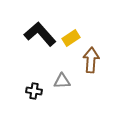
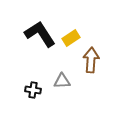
black L-shape: rotated 8 degrees clockwise
black cross: moved 1 px left, 1 px up
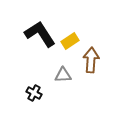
yellow rectangle: moved 1 px left, 3 px down
gray triangle: moved 1 px right, 6 px up
black cross: moved 1 px right, 3 px down; rotated 21 degrees clockwise
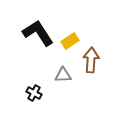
black L-shape: moved 2 px left, 1 px up
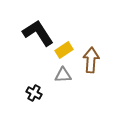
yellow rectangle: moved 6 px left, 9 px down
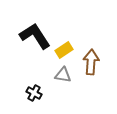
black L-shape: moved 3 px left, 3 px down
brown arrow: moved 2 px down
gray triangle: rotated 12 degrees clockwise
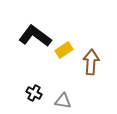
black L-shape: rotated 20 degrees counterclockwise
gray triangle: moved 26 px down
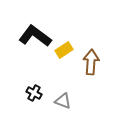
gray triangle: rotated 12 degrees clockwise
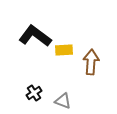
yellow rectangle: rotated 30 degrees clockwise
black cross: rotated 28 degrees clockwise
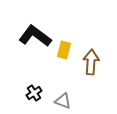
yellow rectangle: rotated 72 degrees counterclockwise
